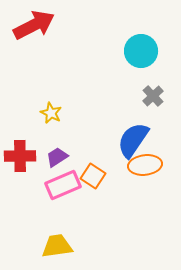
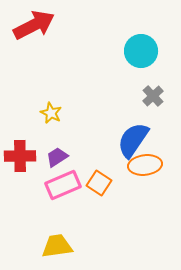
orange square: moved 6 px right, 7 px down
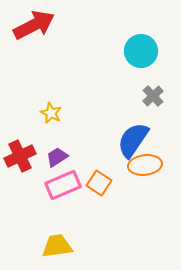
red cross: rotated 24 degrees counterclockwise
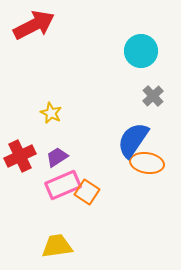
orange ellipse: moved 2 px right, 2 px up; rotated 16 degrees clockwise
orange square: moved 12 px left, 9 px down
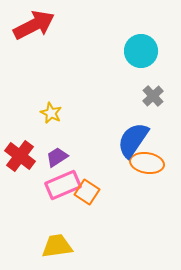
red cross: rotated 28 degrees counterclockwise
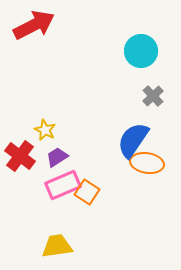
yellow star: moved 6 px left, 17 px down
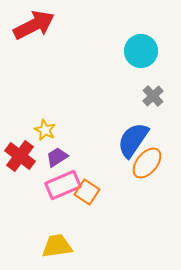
orange ellipse: rotated 60 degrees counterclockwise
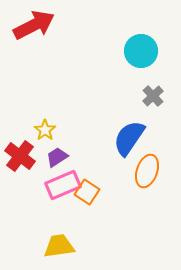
yellow star: rotated 10 degrees clockwise
blue semicircle: moved 4 px left, 2 px up
orange ellipse: moved 8 px down; rotated 20 degrees counterclockwise
yellow trapezoid: moved 2 px right
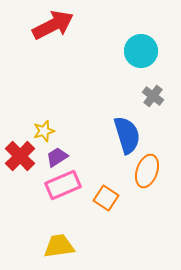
red arrow: moved 19 px right
gray cross: rotated 10 degrees counterclockwise
yellow star: moved 1 px left, 1 px down; rotated 20 degrees clockwise
blue semicircle: moved 2 px left, 3 px up; rotated 129 degrees clockwise
red cross: rotated 8 degrees clockwise
orange square: moved 19 px right, 6 px down
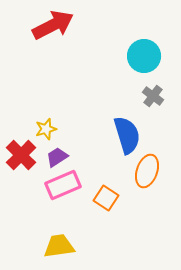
cyan circle: moved 3 px right, 5 px down
yellow star: moved 2 px right, 2 px up
red cross: moved 1 px right, 1 px up
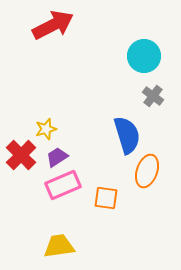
orange square: rotated 25 degrees counterclockwise
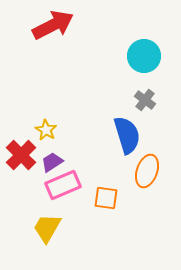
gray cross: moved 8 px left, 4 px down
yellow star: moved 1 px down; rotated 25 degrees counterclockwise
purple trapezoid: moved 5 px left, 5 px down
yellow trapezoid: moved 12 px left, 18 px up; rotated 52 degrees counterclockwise
